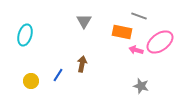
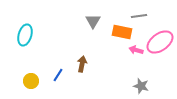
gray line: rotated 28 degrees counterclockwise
gray triangle: moved 9 px right
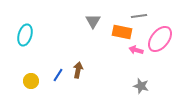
pink ellipse: moved 3 px up; rotated 16 degrees counterclockwise
brown arrow: moved 4 px left, 6 px down
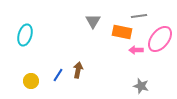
pink arrow: rotated 16 degrees counterclockwise
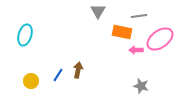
gray triangle: moved 5 px right, 10 px up
pink ellipse: rotated 16 degrees clockwise
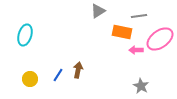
gray triangle: rotated 28 degrees clockwise
yellow circle: moved 1 px left, 2 px up
gray star: rotated 14 degrees clockwise
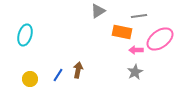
gray star: moved 6 px left, 14 px up; rotated 14 degrees clockwise
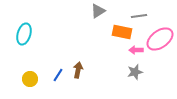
cyan ellipse: moved 1 px left, 1 px up
gray star: rotated 14 degrees clockwise
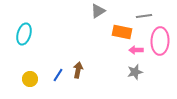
gray line: moved 5 px right
pink ellipse: moved 2 px down; rotated 52 degrees counterclockwise
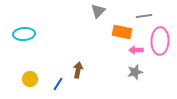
gray triangle: rotated 14 degrees counterclockwise
cyan ellipse: rotated 70 degrees clockwise
blue line: moved 9 px down
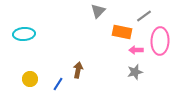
gray line: rotated 28 degrees counterclockwise
